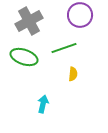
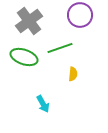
gray cross: rotated 8 degrees counterclockwise
green line: moved 4 px left
cyan arrow: rotated 138 degrees clockwise
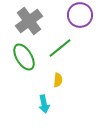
green line: rotated 20 degrees counterclockwise
green ellipse: rotated 40 degrees clockwise
yellow semicircle: moved 15 px left, 6 px down
cyan arrow: moved 1 px right; rotated 18 degrees clockwise
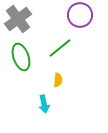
gray cross: moved 11 px left, 2 px up
green ellipse: moved 3 px left; rotated 12 degrees clockwise
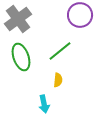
green line: moved 3 px down
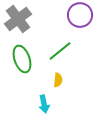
green ellipse: moved 1 px right, 2 px down
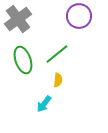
purple circle: moved 1 px left, 1 px down
green line: moved 3 px left, 3 px down
green ellipse: moved 1 px right, 1 px down
cyan arrow: rotated 48 degrees clockwise
